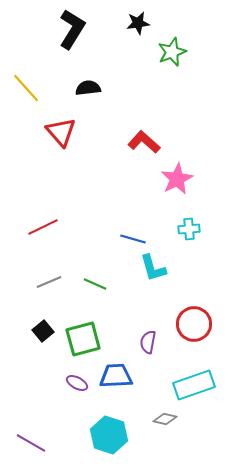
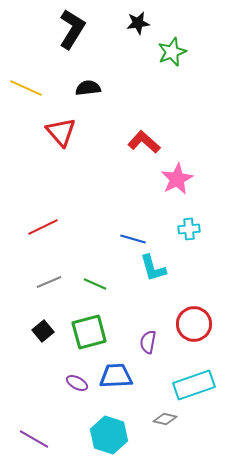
yellow line: rotated 24 degrees counterclockwise
green square: moved 6 px right, 7 px up
purple line: moved 3 px right, 4 px up
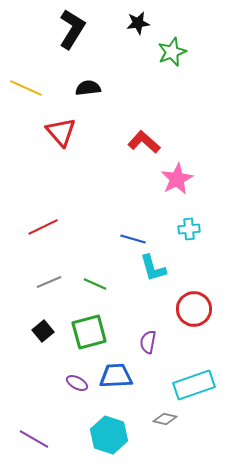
red circle: moved 15 px up
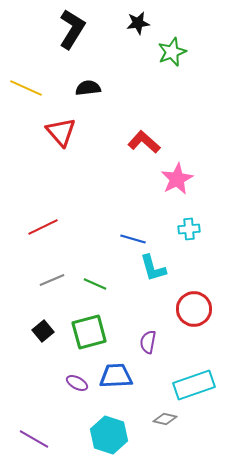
gray line: moved 3 px right, 2 px up
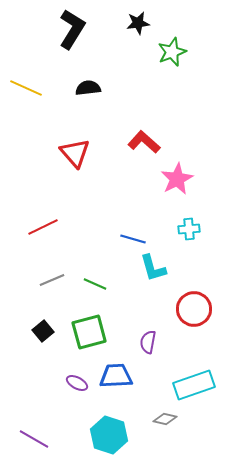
red triangle: moved 14 px right, 21 px down
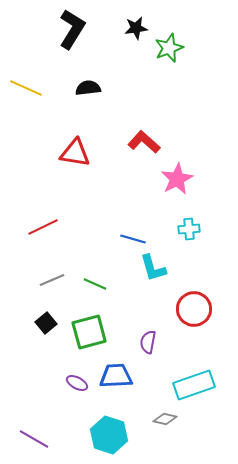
black star: moved 2 px left, 5 px down
green star: moved 3 px left, 4 px up
red triangle: rotated 40 degrees counterclockwise
black square: moved 3 px right, 8 px up
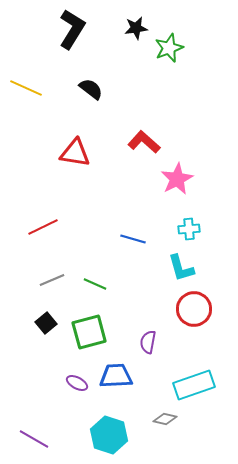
black semicircle: moved 3 px right, 1 px down; rotated 45 degrees clockwise
cyan L-shape: moved 28 px right
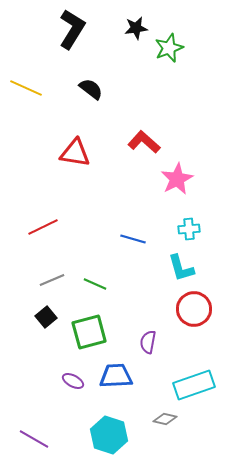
black square: moved 6 px up
purple ellipse: moved 4 px left, 2 px up
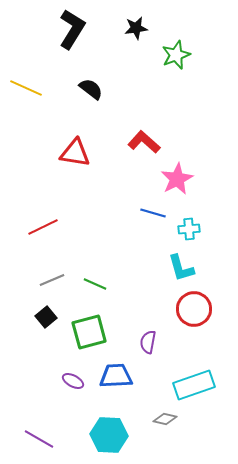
green star: moved 7 px right, 7 px down
blue line: moved 20 px right, 26 px up
cyan hexagon: rotated 15 degrees counterclockwise
purple line: moved 5 px right
